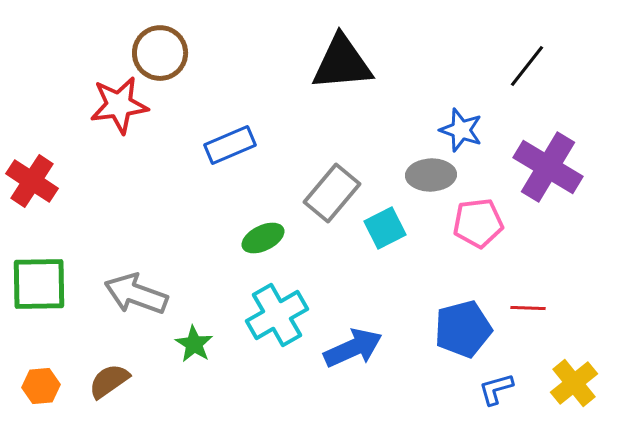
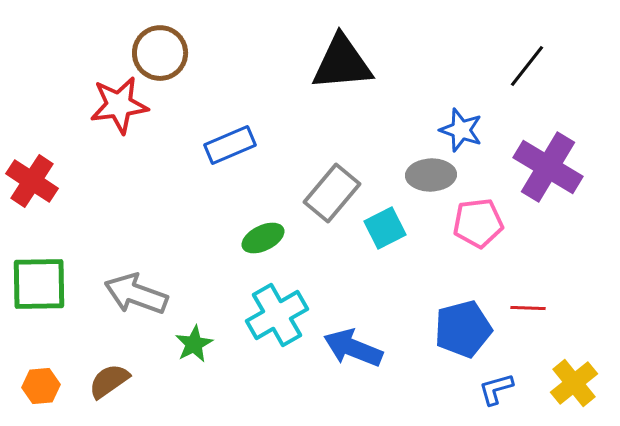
green star: rotated 12 degrees clockwise
blue arrow: rotated 134 degrees counterclockwise
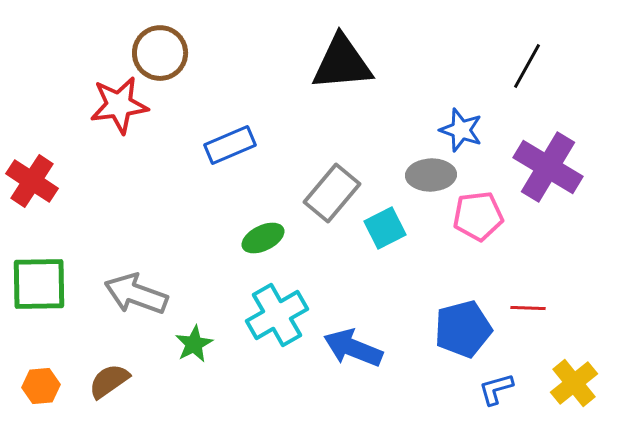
black line: rotated 9 degrees counterclockwise
pink pentagon: moved 7 px up
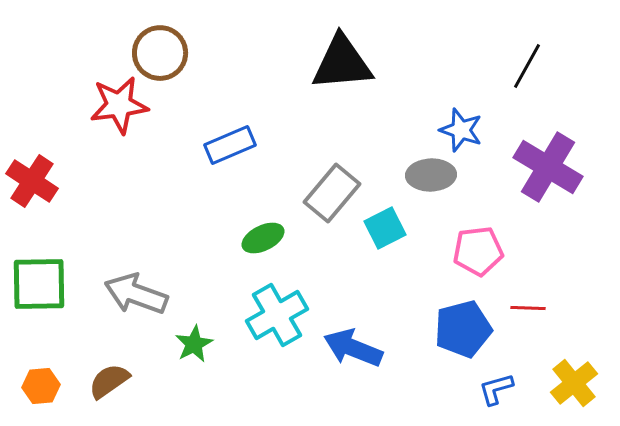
pink pentagon: moved 35 px down
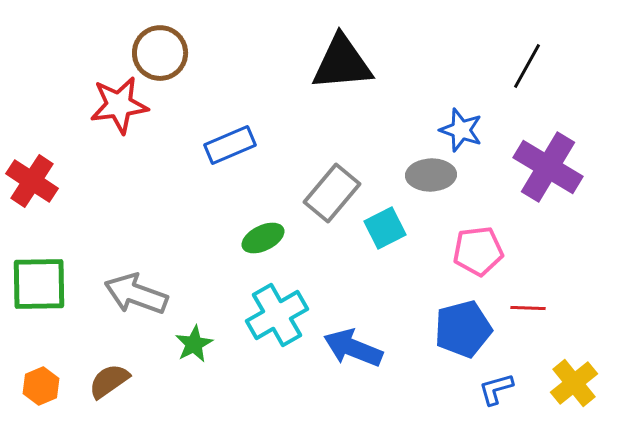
orange hexagon: rotated 18 degrees counterclockwise
